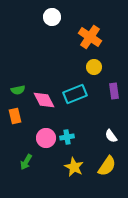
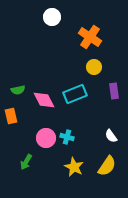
orange rectangle: moved 4 px left
cyan cross: rotated 24 degrees clockwise
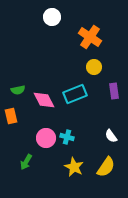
yellow semicircle: moved 1 px left, 1 px down
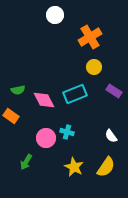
white circle: moved 3 px right, 2 px up
orange cross: rotated 25 degrees clockwise
purple rectangle: rotated 49 degrees counterclockwise
orange rectangle: rotated 42 degrees counterclockwise
cyan cross: moved 5 px up
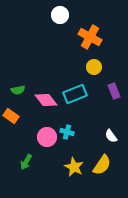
white circle: moved 5 px right
orange cross: rotated 30 degrees counterclockwise
purple rectangle: rotated 35 degrees clockwise
pink diamond: moved 2 px right; rotated 10 degrees counterclockwise
pink circle: moved 1 px right, 1 px up
yellow semicircle: moved 4 px left, 2 px up
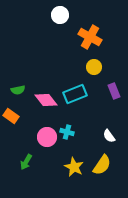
white semicircle: moved 2 px left
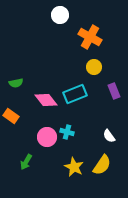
green semicircle: moved 2 px left, 7 px up
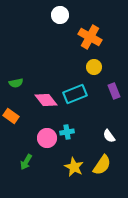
cyan cross: rotated 24 degrees counterclockwise
pink circle: moved 1 px down
